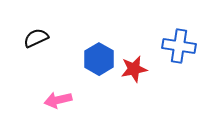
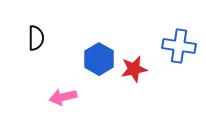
black semicircle: rotated 115 degrees clockwise
pink arrow: moved 5 px right, 3 px up
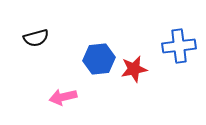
black semicircle: rotated 75 degrees clockwise
blue cross: rotated 16 degrees counterclockwise
blue hexagon: rotated 24 degrees clockwise
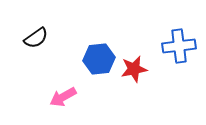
black semicircle: rotated 20 degrees counterclockwise
pink arrow: rotated 16 degrees counterclockwise
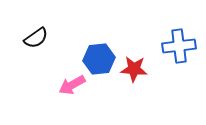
red star: rotated 16 degrees clockwise
pink arrow: moved 9 px right, 12 px up
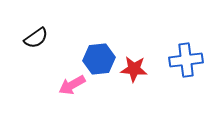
blue cross: moved 7 px right, 14 px down
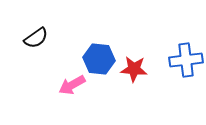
blue hexagon: rotated 12 degrees clockwise
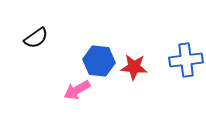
blue hexagon: moved 2 px down
red star: moved 2 px up
pink arrow: moved 5 px right, 5 px down
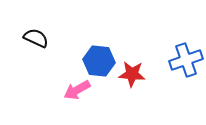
black semicircle: rotated 120 degrees counterclockwise
blue cross: rotated 12 degrees counterclockwise
red star: moved 2 px left, 7 px down
